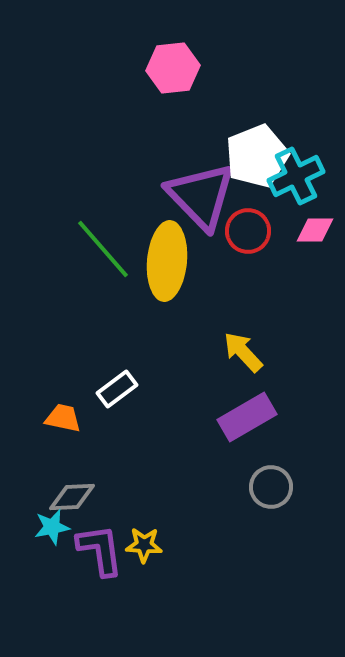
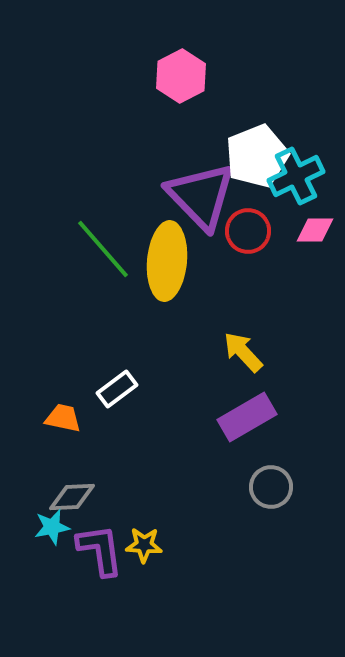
pink hexagon: moved 8 px right, 8 px down; rotated 21 degrees counterclockwise
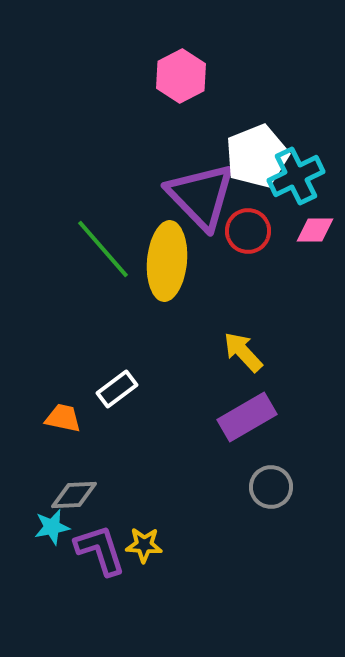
gray diamond: moved 2 px right, 2 px up
purple L-shape: rotated 10 degrees counterclockwise
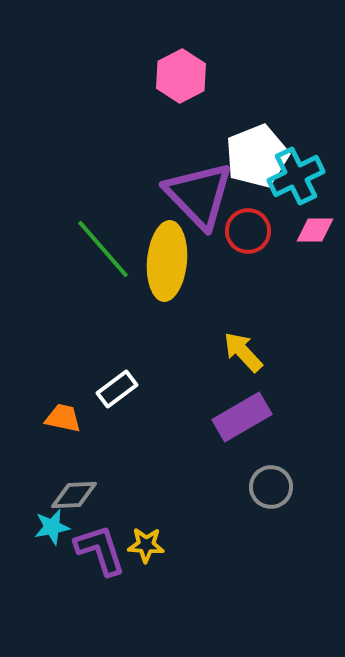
purple triangle: moved 2 px left, 1 px up
purple rectangle: moved 5 px left
yellow star: moved 2 px right
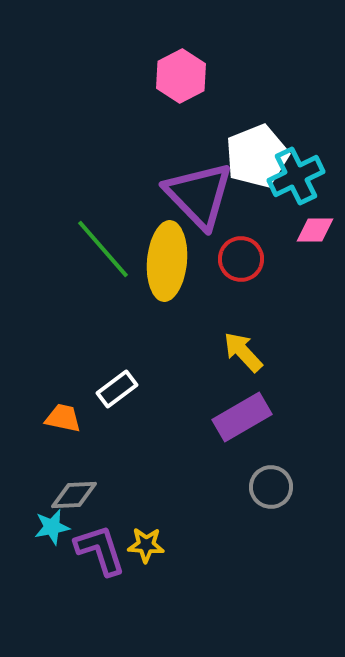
red circle: moved 7 px left, 28 px down
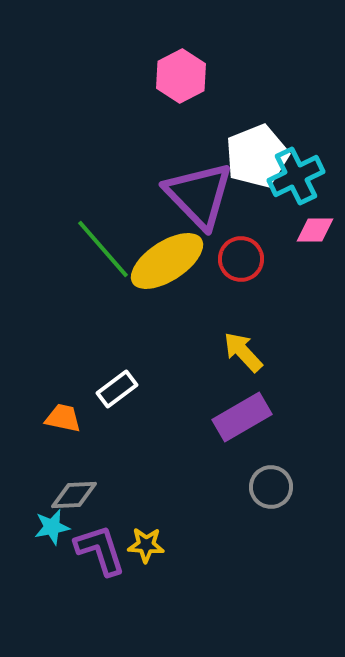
yellow ellipse: rotated 52 degrees clockwise
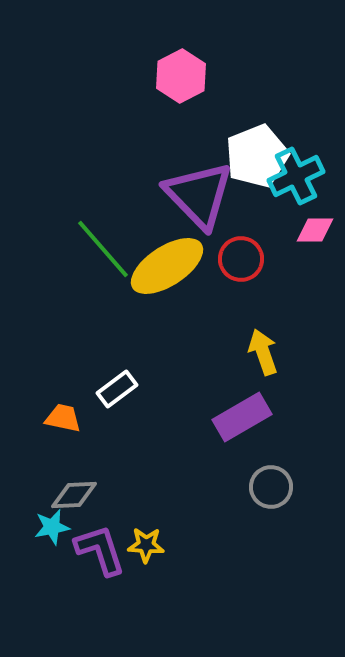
yellow ellipse: moved 5 px down
yellow arrow: moved 20 px right; rotated 24 degrees clockwise
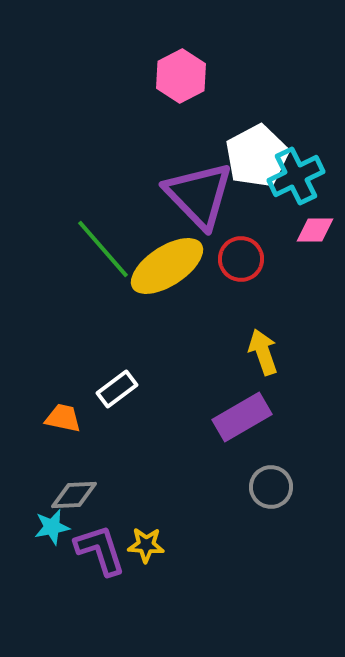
white pentagon: rotated 6 degrees counterclockwise
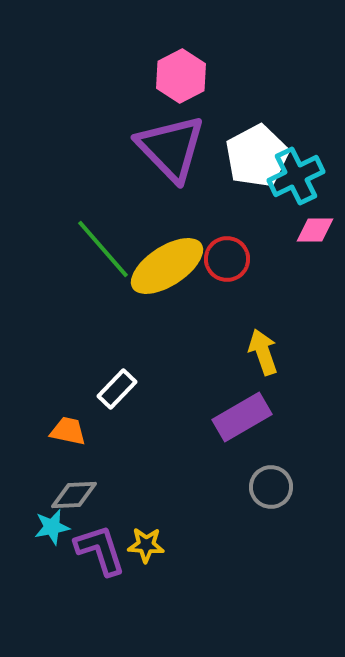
purple triangle: moved 28 px left, 47 px up
red circle: moved 14 px left
white rectangle: rotated 9 degrees counterclockwise
orange trapezoid: moved 5 px right, 13 px down
